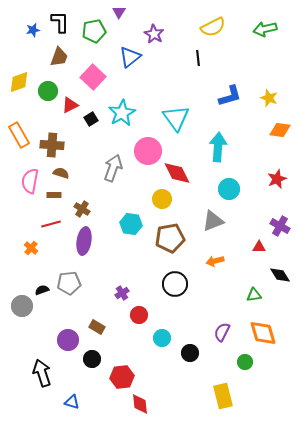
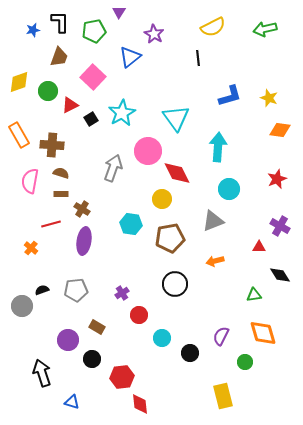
brown rectangle at (54, 195): moved 7 px right, 1 px up
gray pentagon at (69, 283): moved 7 px right, 7 px down
purple semicircle at (222, 332): moved 1 px left, 4 px down
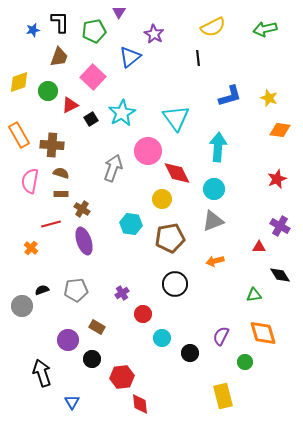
cyan circle at (229, 189): moved 15 px left
purple ellipse at (84, 241): rotated 28 degrees counterclockwise
red circle at (139, 315): moved 4 px right, 1 px up
blue triangle at (72, 402): rotated 42 degrees clockwise
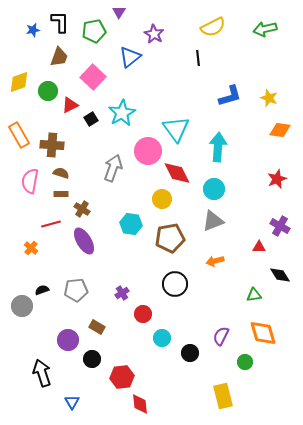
cyan triangle at (176, 118): moved 11 px down
purple ellipse at (84, 241): rotated 12 degrees counterclockwise
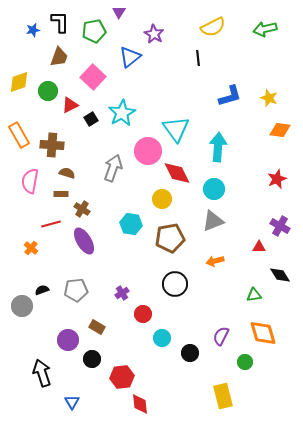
brown semicircle at (61, 173): moved 6 px right
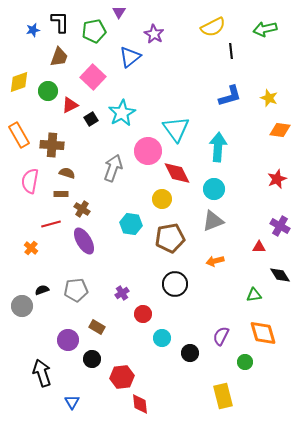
black line at (198, 58): moved 33 px right, 7 px up
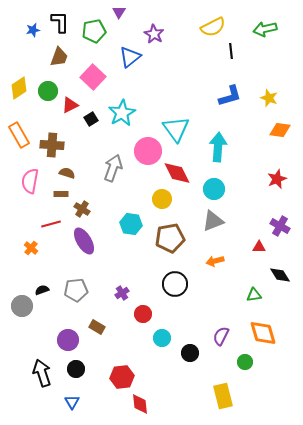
yellow diamond at (19, 82): moved 6 px down; rotated 15 degrees counterclockwise
black circle at (92, 359): moved 16 px left, 10 px down
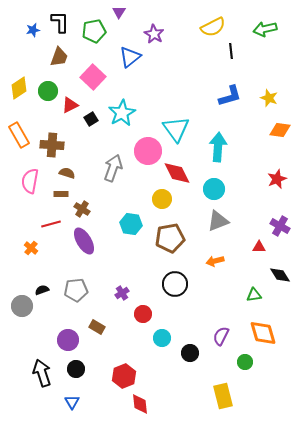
gray triangle at (213, 221): moved 5 px right
red hexagon at (122, 377): moved 2 px right, 1 px up; rotated 15 degrees counterclockwise
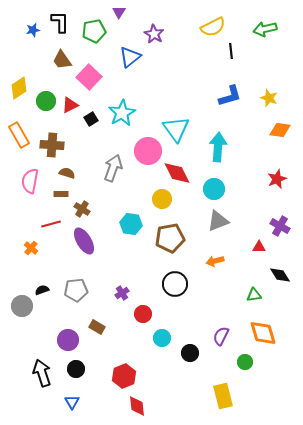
brown trapezoid at (59, 57): moved 3 px right, 3 px down; rotated 125 degrees clockwise
pink square at (93, 77): moved 4 px left
green circle at (48, 91): moved 2 px left, 10 px down
red diamond at (140, 404): moved 3 px left, 2 px down
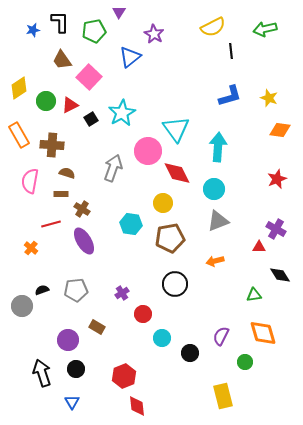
yellow circle at (162, 199): moved 1 px right, 4 px down
purple cross at (280, 226): moved 4 px left, 3 px down
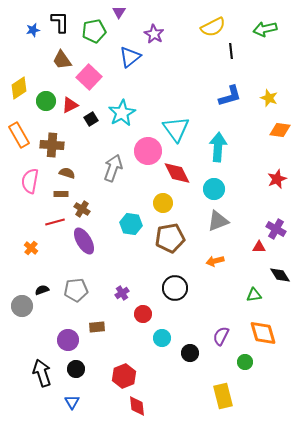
red line at (51, 224): moved 4 px right, 2 px up
black circle at (175, 284): moved 4 px down
brown rectangle at (97, 327): rotated 35 degrees counterclockwise
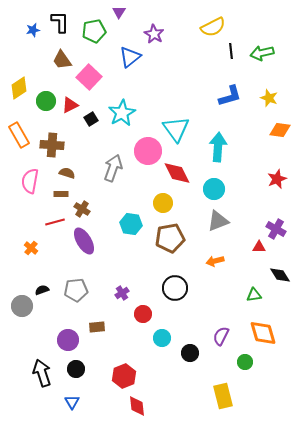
green arrow at (265, 29): moved 3 px left, 24 px down
